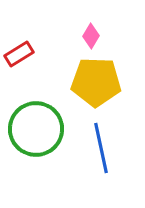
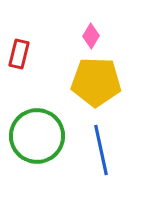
red rectangle: rotated 44 degrees counterclockwise
green circle: moved 1 px right, 7 px down
blue line: moved 2 px down
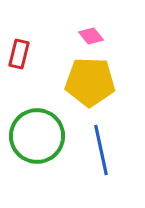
pink diamond: rotated 70 degrees counterclockwise
yellow pentagon: moved 6 px left
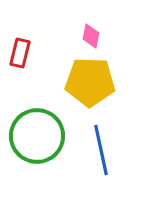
pink diamond: rotated 50 degrees clockwise
red rectangle: moved 1 px right, 1 px up
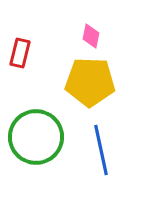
green circle: moved 1 px left, 1 px down
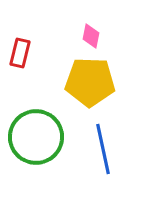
blue line: moved 2 px right, 1 px up
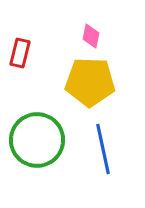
green circle: moved 1 px right, 3 px down
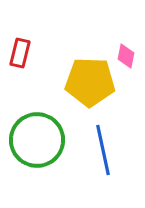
pink diamond: moved 35 px right, 20 px down
blue line: moved 1 px down
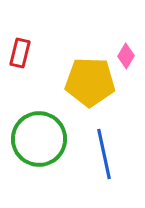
pink diamond: rotated 20 degrees clockwise
green circle: moved 2 px right, 1 px up
blue line: moved 1 px right, 4 px down
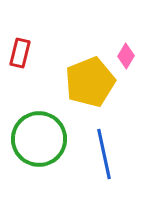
yellow pentagon: rotated 24 degrees counterclockwise
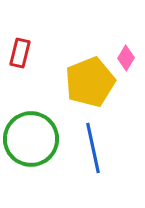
pink diamond: moved 2 px down
green circle: moved 8 px left
blue line: moved 11 px left, 6 px up
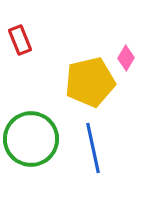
red rectangle: moved 13 px up; rotated 36 degrees counterclockwise
yellow pentagon: rotated 9 degrees clockwise
